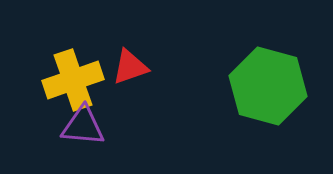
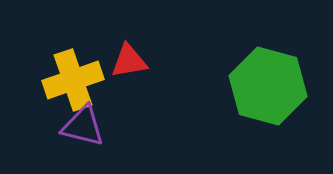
red triangle: moved 1 px left, 6 px up; rotated 9 degrees clockwise
purple triangle: rotated 9 degrees clockwise
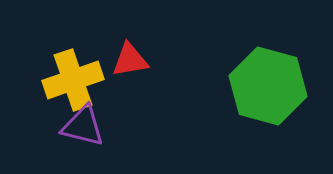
red triangle: moved 1 px right, 1 px up
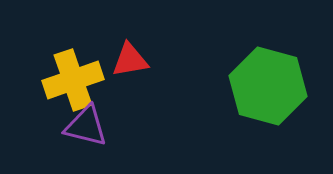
purple triangle: moved 3 px right
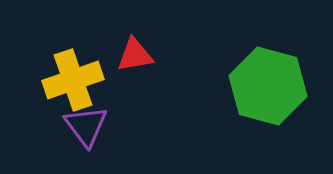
red triangle: moved 5 px right, 5 px up
purple triangle: rotated 39 degrees clockwise
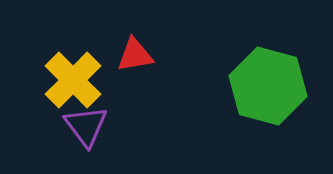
yellow cross: rotated 26 degrees counterclockwise
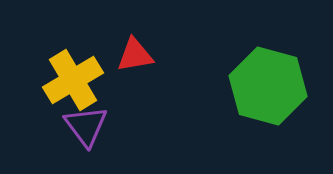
yellow cross: rotated 14 degrees clockwise
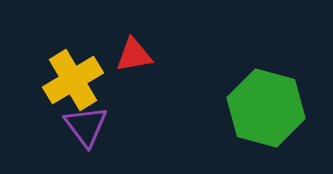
red triangle: moved 1 px left
green hexagon: moved 2 px left, 22 px down
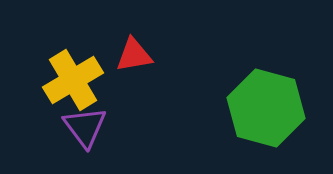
purple triangle: moved 1 px left, 1 px down
